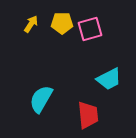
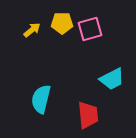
yellow arrow: moved 1 px right, 6 px down; rotated 18 degrees clockwise
cyan trapezoid: moved 3 px right
cyan semicircle: rotated 16 degrees counterclockwise
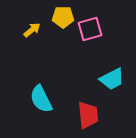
yellow pentagon: moved 1 px right, 6 px up
cyan semicircle: rotated 40 degrees counterclockwise
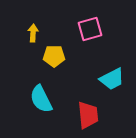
yellow pentagon: moved 9 px left, 39 px down
yellow arrow: moved 1 px right, 3 px down; rotated 48 degrees counterclockwise
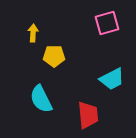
pink square: moved 17 px right, 6 px up
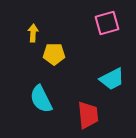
yellow pentagon: moved 2 px up
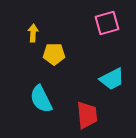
red trapezoid: moved 1 px left
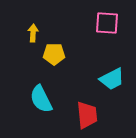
pink square: rotated 20 degrees clockwise
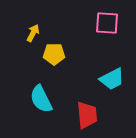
yellow arrow: rotated 24 degrees clockwise
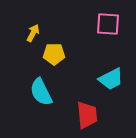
pink square: moved 1 px right, 1 px down
cyan trapezoid: moved 1 px left
cyan semicircle: moved 7 px up
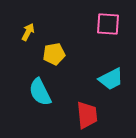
yellow arrow: moved 5 px left, 1 px up
yellow pentagon: rotated 10 degrees counterclockwise
cyan semicircle: moved 1 px left
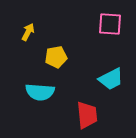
pink square: moved 2 px right
yellow pentagon: moved 2 px right, 3 px down
cyan semicircle: rotated 60 degrees counterclockwise
